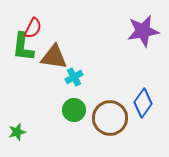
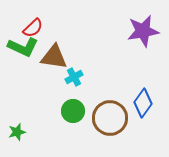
red semicircle: rotated 20 degrees clockwise
green L-shape: rotated 72 degrees counterclockwise
green circle: moved 1 px left, 1 px down
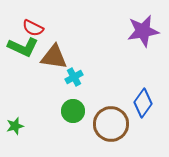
red semicircle: rotated 70 degrees clockwise
brown circle: moved 1 px right, 6 px down
green star: moved 2 px left, 6 px up
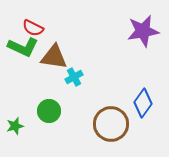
green circle: moved 24 px left
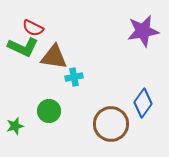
cyan cross: rotated 18 degrees clockwise
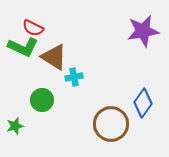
brown triangle: rotated 24 degrees clockwise
green circle: moved 7 px left, 11 px up
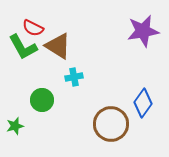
green L-shape: rotated 36 degrees clockwise
brown triangle: moved 4 px right, 11 px up
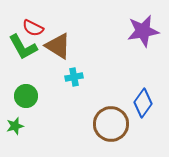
green circle: moved 16 px left, 4 px up
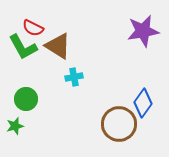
green circle: moved 3 px down
brown circle: moved 8 px right
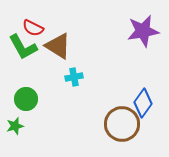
brown circle: moved 3 px right
